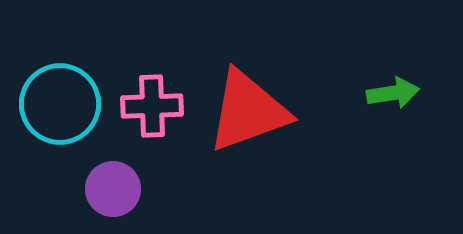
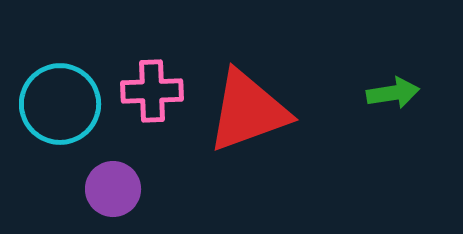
pink cross: moved 15 px up
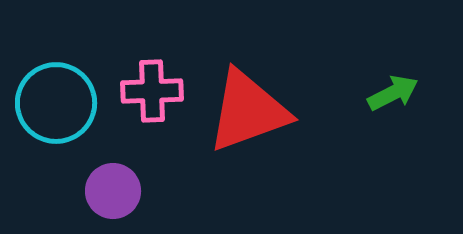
green arrow: rotated 18 degrees counterclockwise
cyan circle: moved 4 px left, 1 px up
purple circle: moved 2 px down
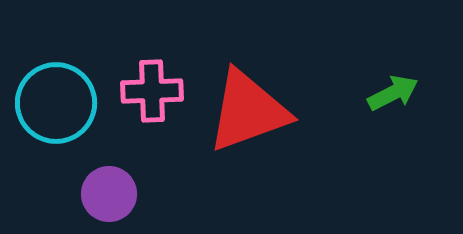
purple circle: moved 4 px left, 3 px down
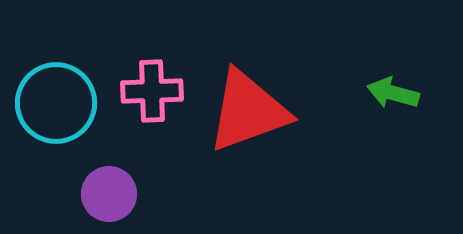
green arrow: rotated 138 degrees counterclockwise
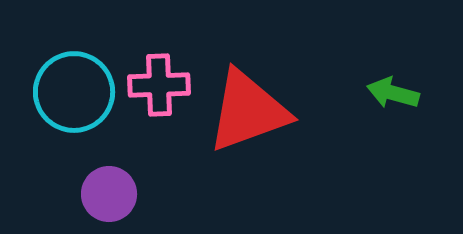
pink cross: moved 7 px right, 6 px up
cyan circle: moved 18 px right, 11 px up
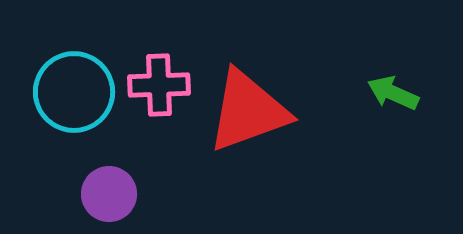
green arrow: rotated 9 degrees clockwise
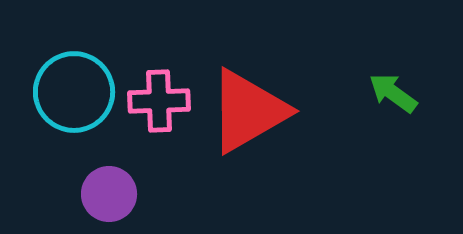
pink cross: moved 16 px down
green arrow: rotated 12 degrees clockwise
red triangle: rotated 10 degrees counterclockwise
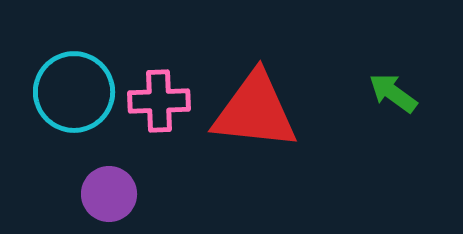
red triangle: moved 7 px right; rotated 36 degrees clockwise
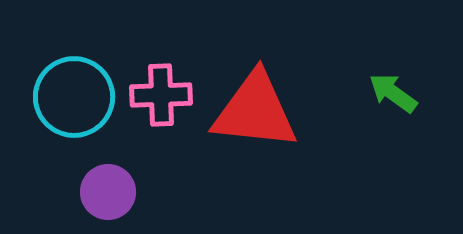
cyan circle: moved 5 px down
pink cross: moved 2 px right, 6 px up
purple circle: moved 1 px left, 2 px up
